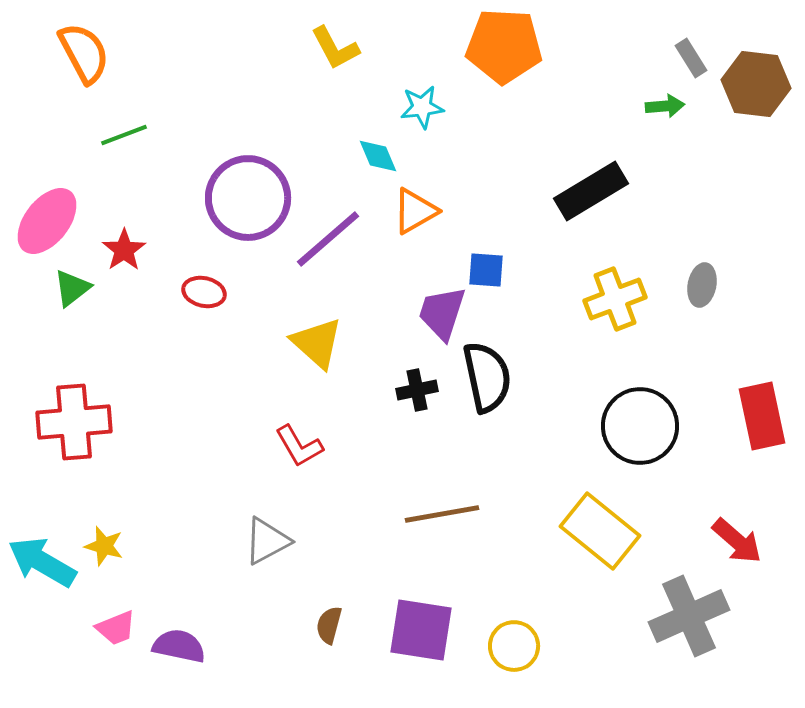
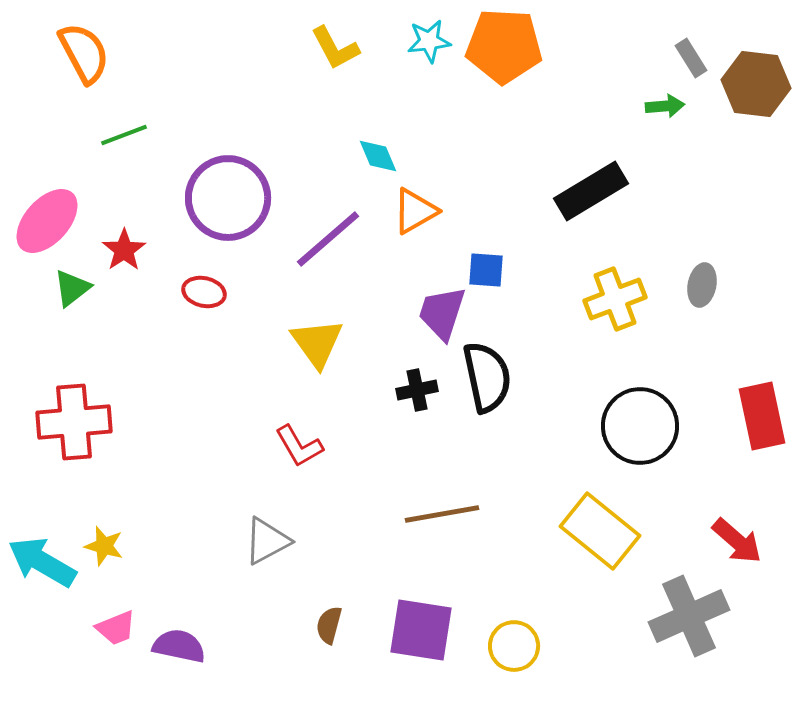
cyan star: moved 7 px right, 66 px up
purple circle: moved 20 px left
pink ellipse: rotated 4 degrees clockwise
yellow triangle: rotated 12 degrees clockwise
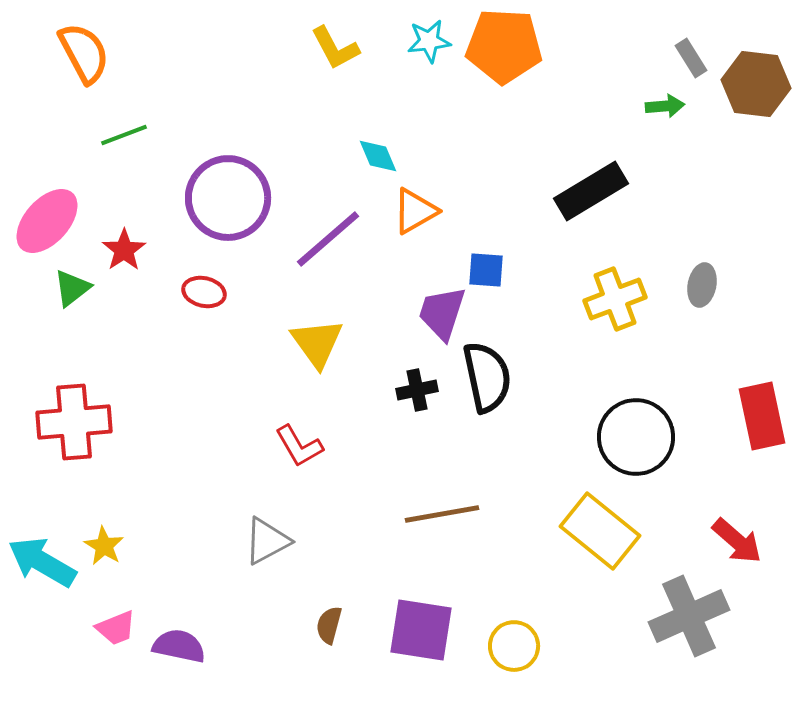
black circle: moved 4 px left, 11 px down
yellow star: rotated 15 degrees clockwise
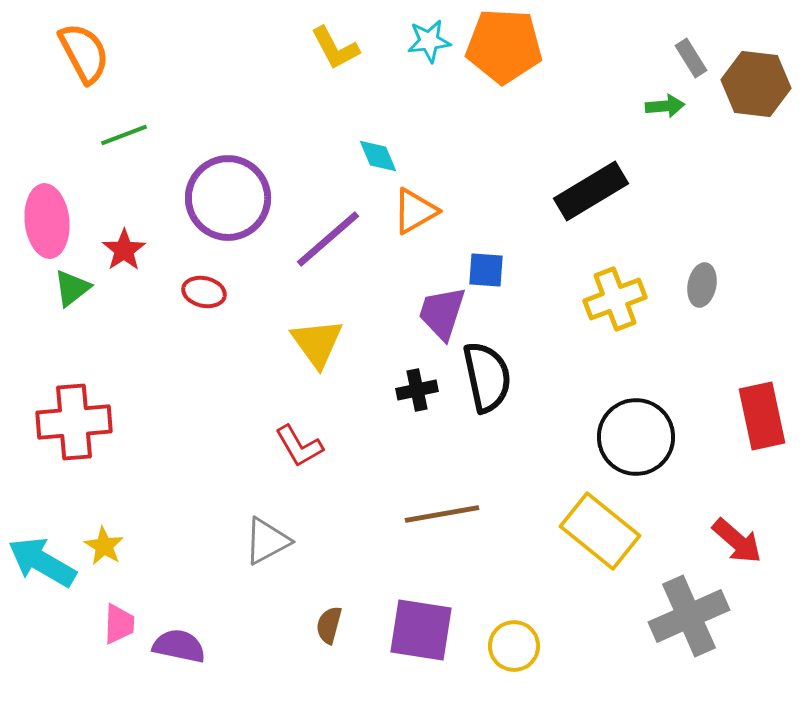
pink ellipse: rotated 48 degrees counterclockwise
pink trapezoid: moved 3 px right, 4 px up; rotated 66 degrees counterclockwise
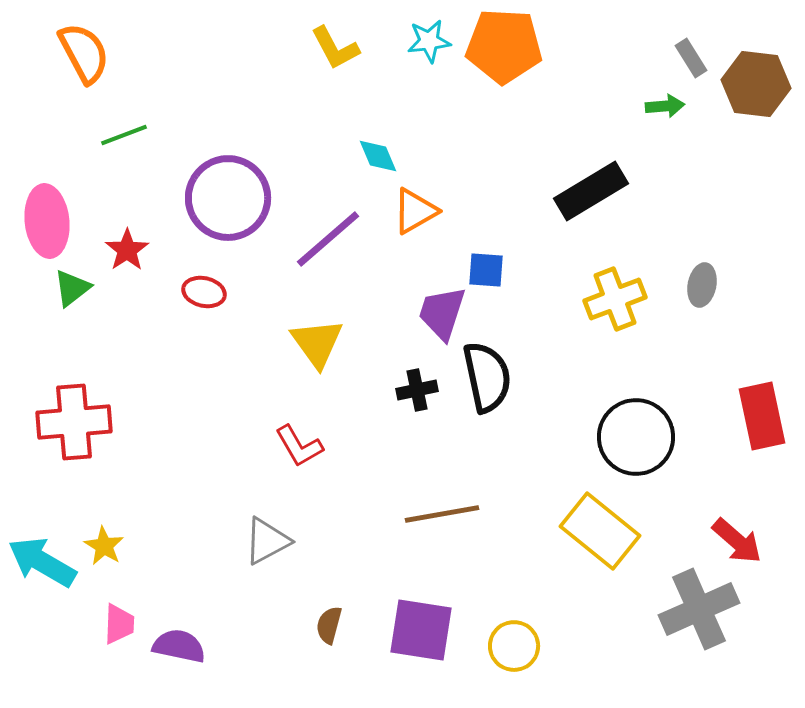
red star: moved 3 px right
gray cross: moved 10 px right, 7 px up
